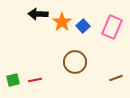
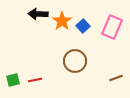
orange star: moved 1 px up
brown circle: moved 1 px up
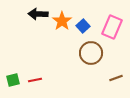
brown circle: moved 16 px right, 8 px up
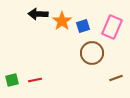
blue square: rotated 24 degrees clockwise
brown circle: moved 1 px right
green square: moved 1 px left
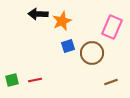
orange star: rotated 12 degrees clockwise
blue square: moved 15 px left, 20 px down
brown line: moved 5 px left, 4 px down
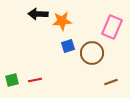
orange star: rotated 18 degrees clockwise
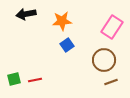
black arrow: moved 12 px left; rotated 12 degrees counterclockwise
pink rectangle: rotated 10 degrees clockwise
blue square: moved 1 px left, 1 px up; rotated 16 degrees counterclockwise
brown circle: moved 12 px right, 7 px down
green square: moved 2 px right, 1 px up
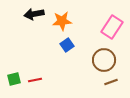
black arrow: moved 8 px right
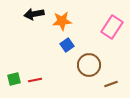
brown circle: moved 15 px left, 5 px down
brown line: moved 2 px down
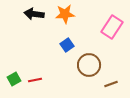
black arrow: rotated 18 degrees clockwise
orange star: moved 3 px right, 7 px up
green square: rotated 16 degrees counterclockwise
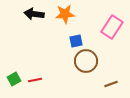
blue square: moved 9 px right, 4 px up; rotated 24 degrees clockwise
brown circle: moved 3 px left, 4 px up
